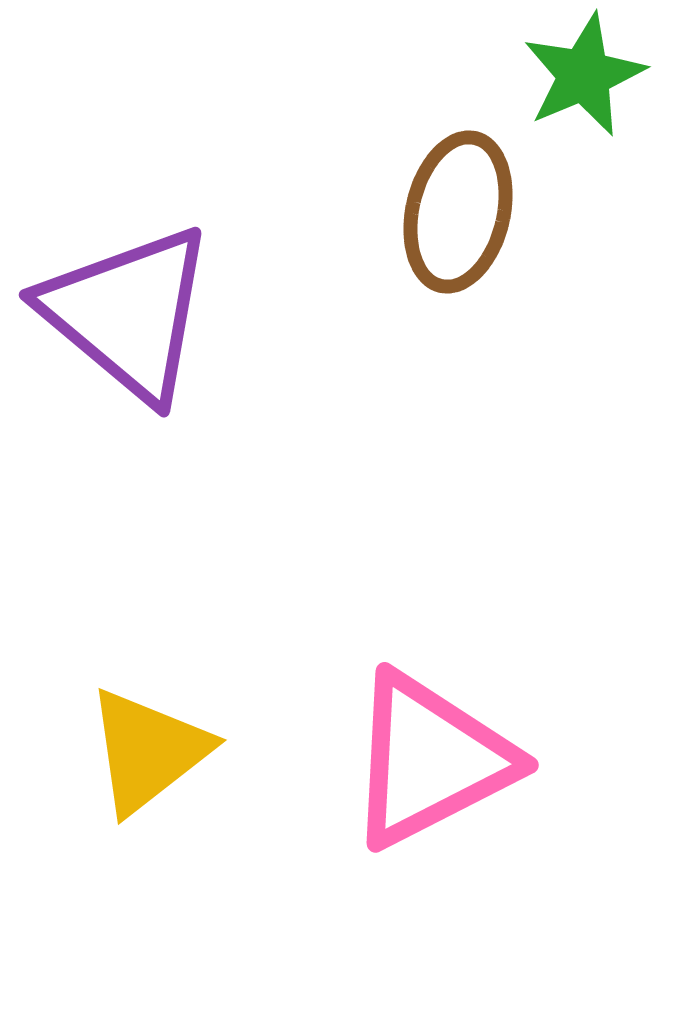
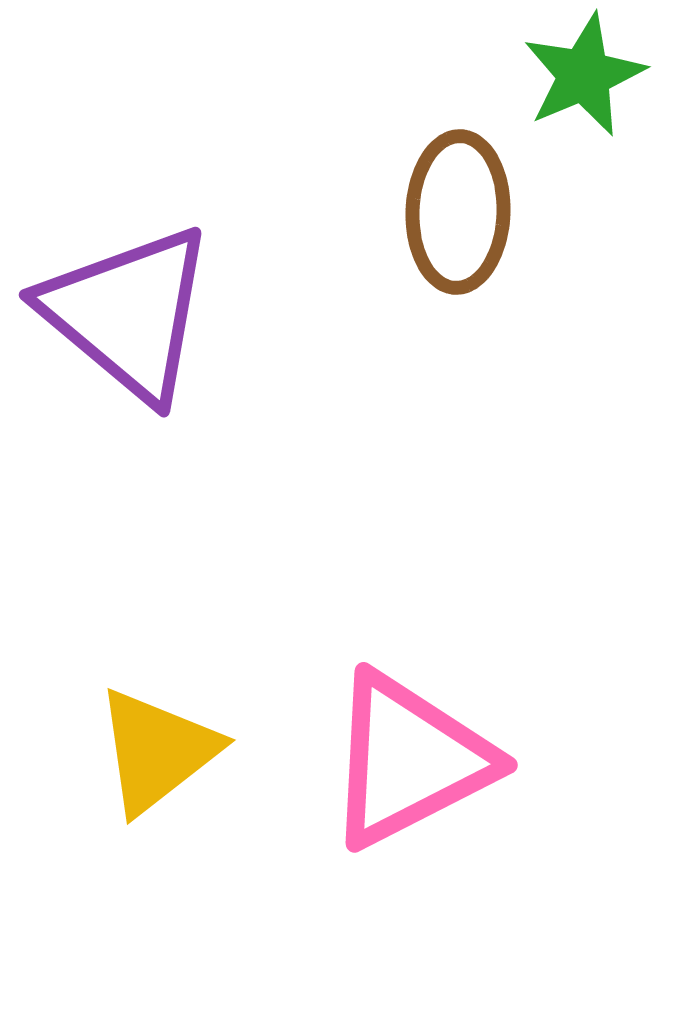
brown ellipse: rotated 11 degrees counterclockwise
yellow triangle: moved 9 px right
pink triangle: moved 21 px left
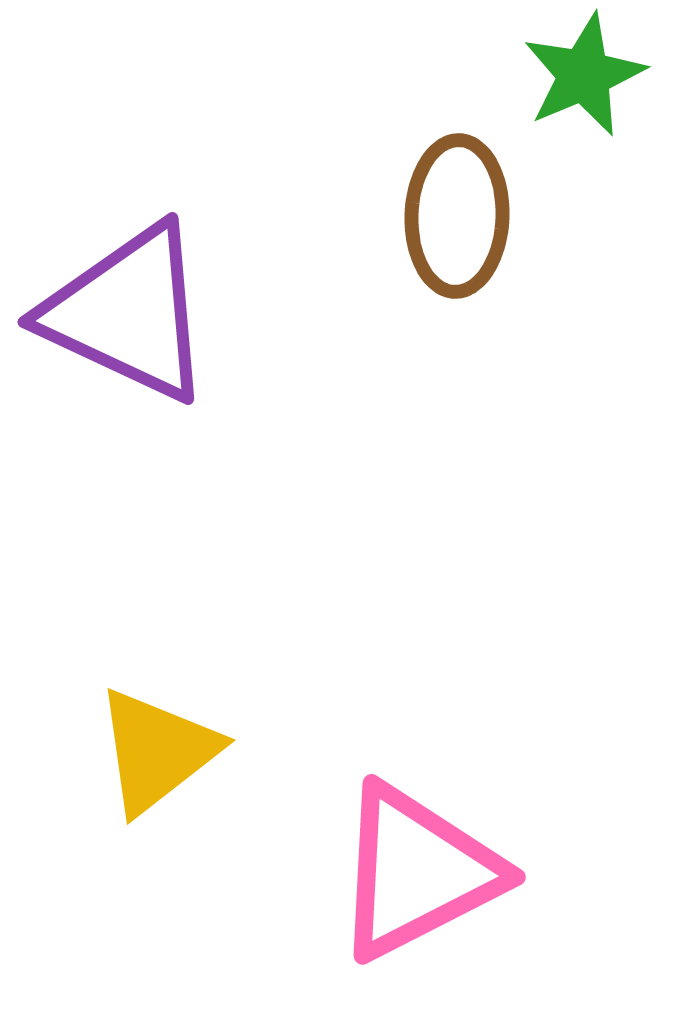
brown ellipse: moved 1 px left, 4 px down
purple triangle: rotated 15 degrees counterclockwise
pink triangle: moved 8 px right, 112 px down
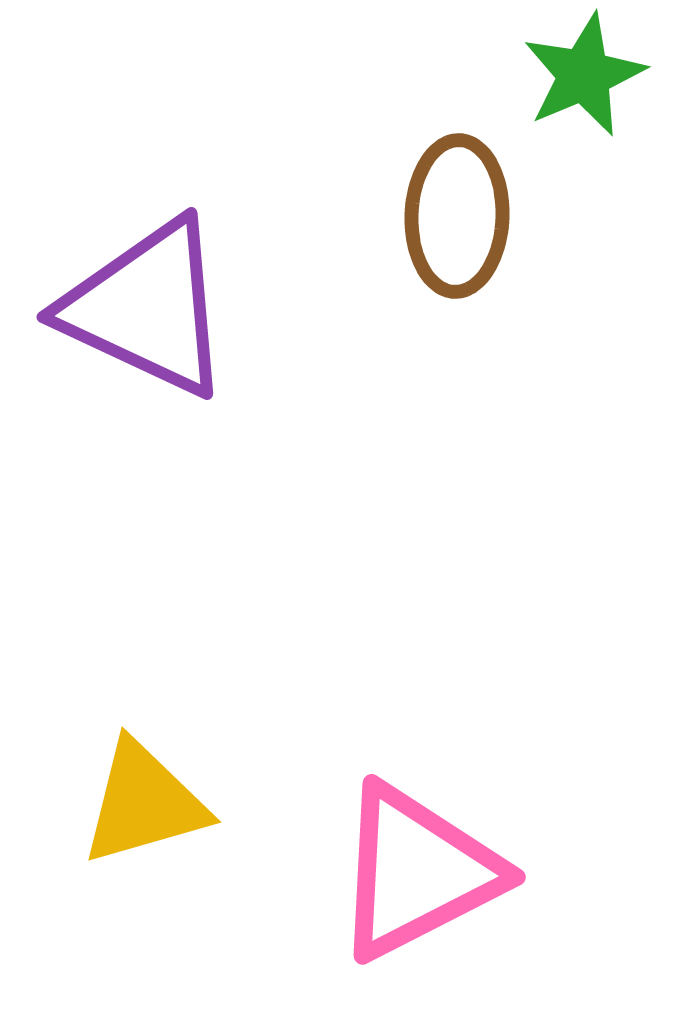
purple triangle: moved 19 px right, 5 px up
yellow triangle: moved 13 px left, 52 px down; rotated 22 degrees clockwise
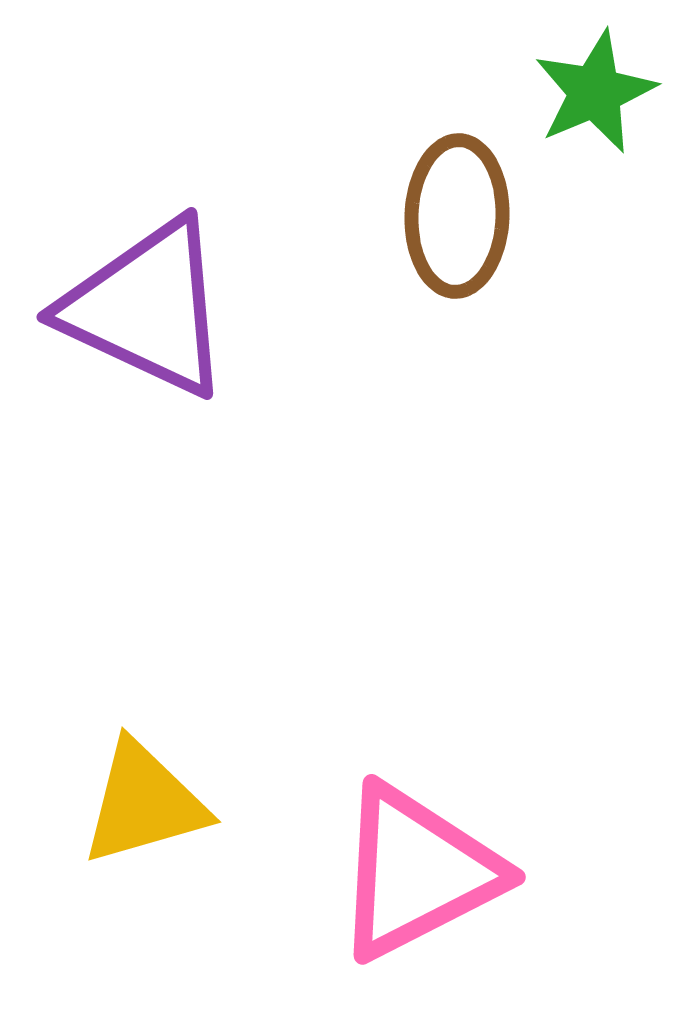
green star: moved 11 px right, 17 px down
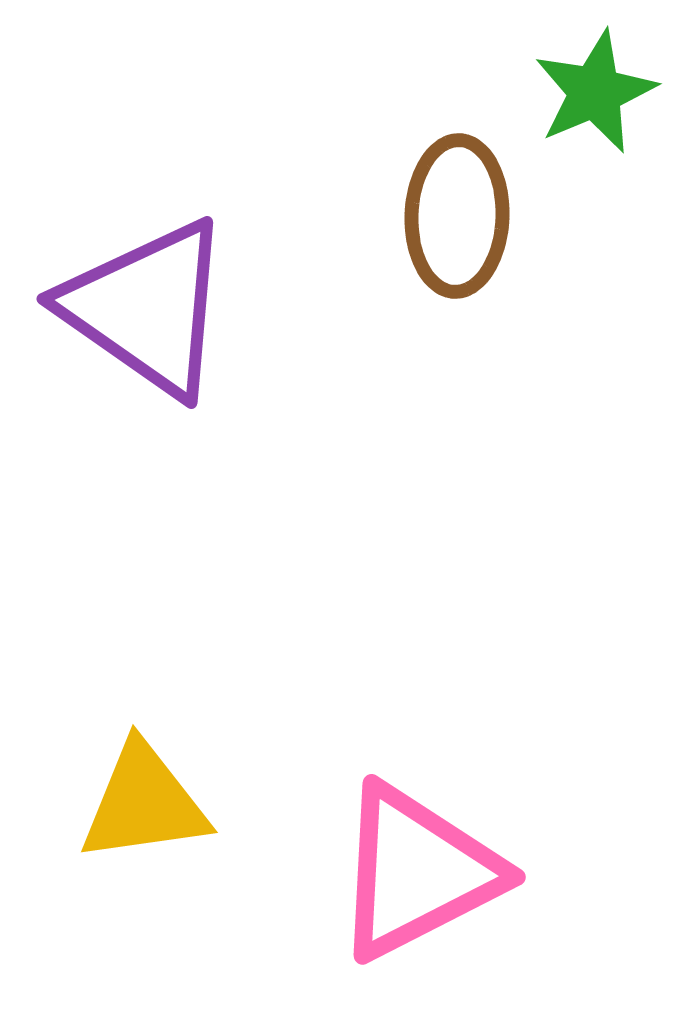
purple triangle: rotated 10 degrees clockwise
yellow triangle: rotated 8 degrees clockwise
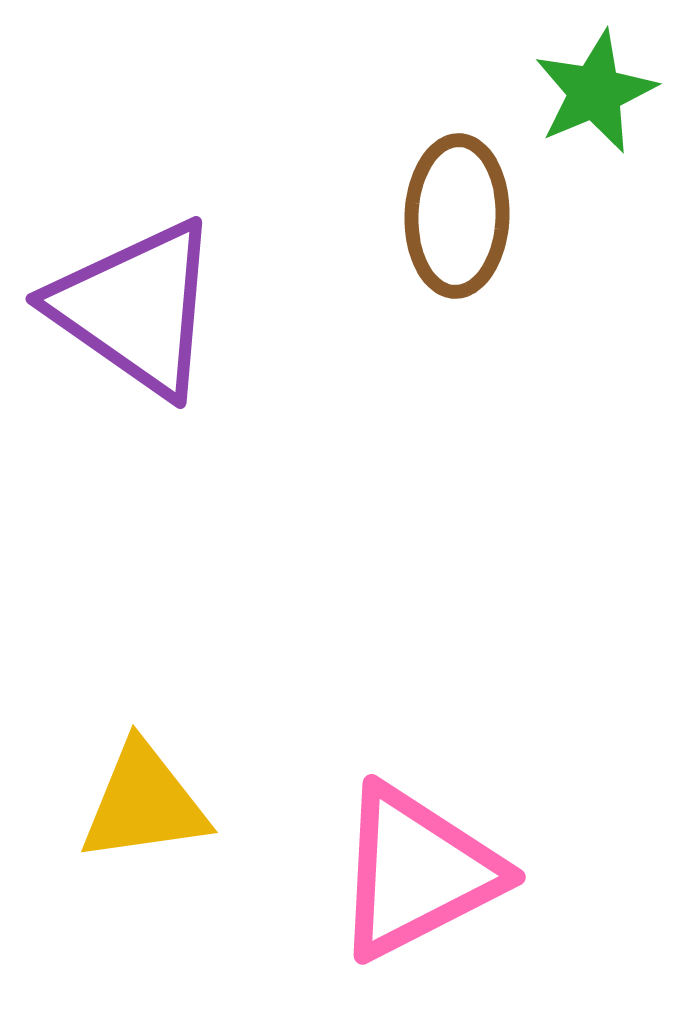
purple triangle: moved 11 px left
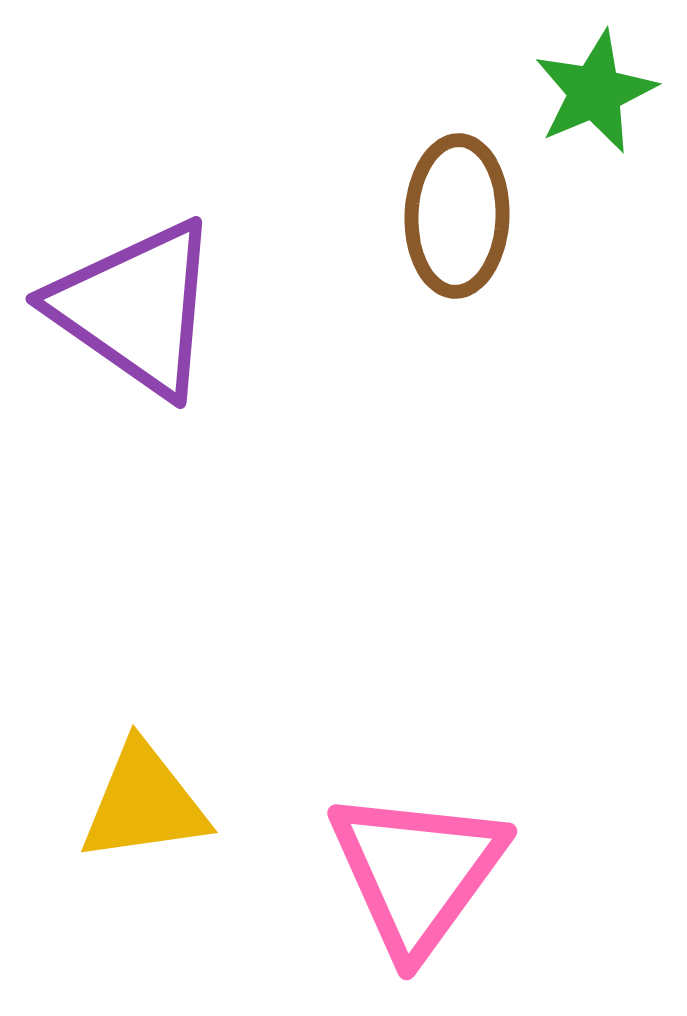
pink triangle: rotated 27 degrees counterclockwise
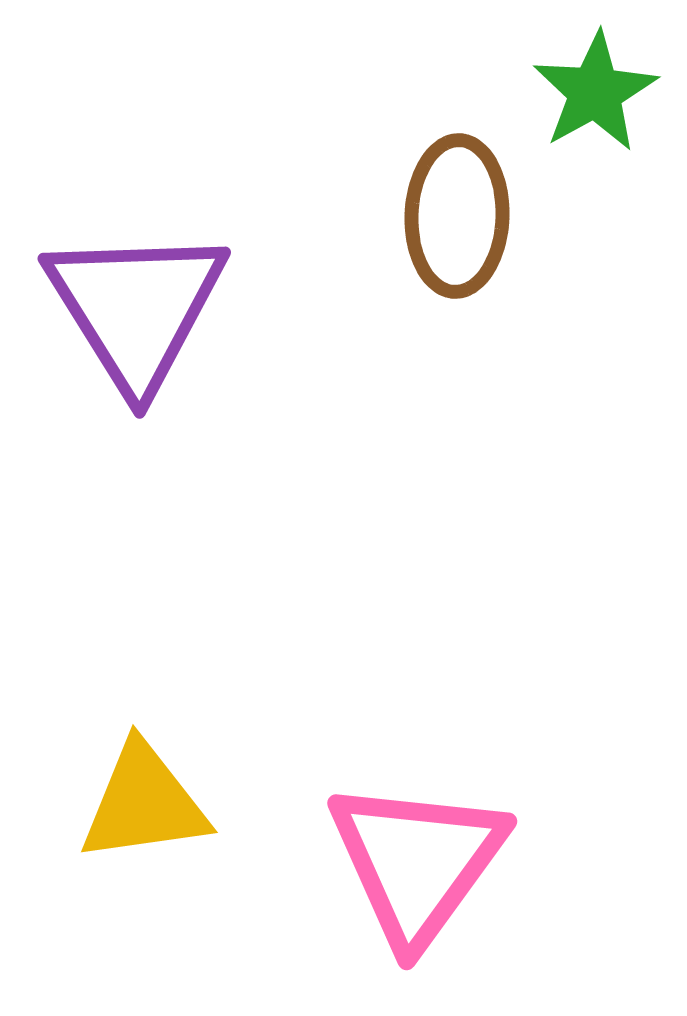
green star: rotated 6 degrees counterclockwise
purple triangle: rotated 23 degrees clockwise
pink triangle: moved 10 px up
